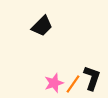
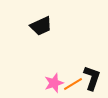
black trapezoid: moved 1 px left; rotated 20 degrees clockwise
orange line: rotated 24 degrees clockwise
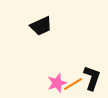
pink star: moved 3 px right
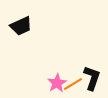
black trapezoid: moved 20 px left
pink star: rotated 12 degrees counterclockwise
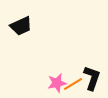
pink star: rotated 18 degrees clockwise
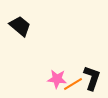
black trapezoid: moved 1 px left; rotated 115 degrees counterclockwise
pink star: moved 4 px up; rotated 18 degrees clockwise
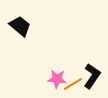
black L-shape: moved 2 px up; rotated 15 degrees clockwise
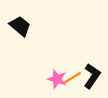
pink star: rotated 12 degrees clockwise
orange line: moved 1 px left, 6 px up
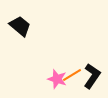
orange line: moved 3 px up
